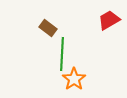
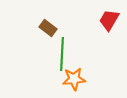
red trapezoid: rotated 30 degrees counterclockwise
orange star: rotated 30 degrees clockwise
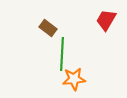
red trapezoid: moved 3 px left
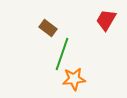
green line: rotated 16 degrees clockwise
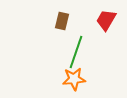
brown rectangle: moved 14 px right, 7 px up; rotated 66 degrees clockwise
green line: moved 14 px right, 2 px up
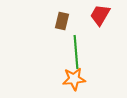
red trapezoid: moved 6 px left, 5 px up
green line: rotated 24 degrees counterclockwise
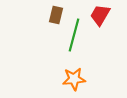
brown rectangle: moved 6 px left, 6 px up
green line: moved 2 px left, 17 px up; rotated 20 degrees clockwise
